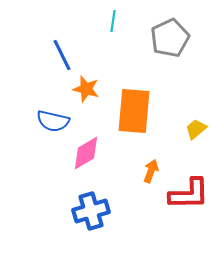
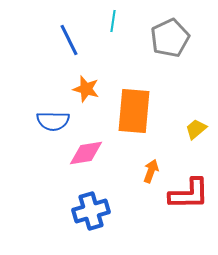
blue line: moved 7 px right, 15 px up
blue semicircle: rotated 12 degrees counterclockwise
pink diamond: rotated 21 degrees clockwise
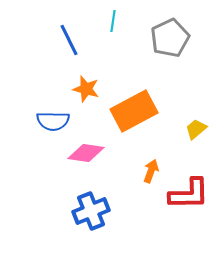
orange rectangle: rotated 57 degrees clockwise
pink diamond: rotated 18 degrees clockwise
blue cross: rotated 6 degrees counterclockwise
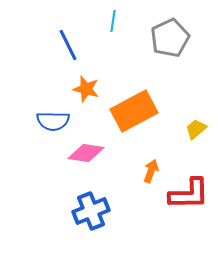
blue line: moved 1 px left, 5 px down
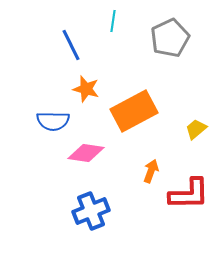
blue line: moved 3 px right
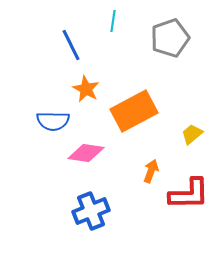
gray pentagon: rotated 6 degrees clockwise
orange star: rotated 12 degrees clockwise
yellow trapezoid: moved 4 px left, 5 px down
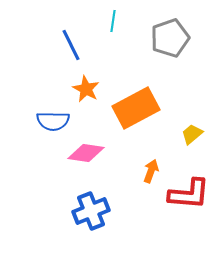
orange rectangle: moved 2 px right, 3 px up
red L-shape: rotated 6 degrees clockwise
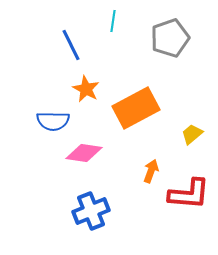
pink diamond: moved 2 px left
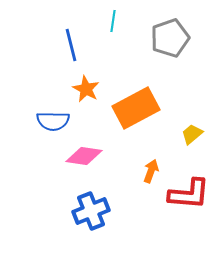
blue line: rotated 12 degrees clockwise
pink diamond: moved 3 px down
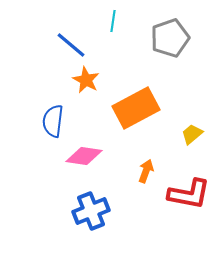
blue line: rotated 36 degrees counterclockwise
orange star: moved 9 px up
blue semicircle: rotated 96 degrees clockwise
orange arrow: moved 5 px left
red L-shape: rotated 6 degrees clockwise
